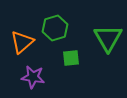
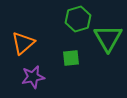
green hexagon: moved 23 px right, 9 px up
orange triangle: moved 1 px right, 1 px down
purple star: rotated 20 degrees counterclockwise
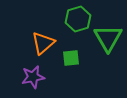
orange triangle: moved 20 px right
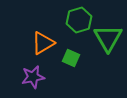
green hexagon: moved 1 px right, 1 px down
orange triangle: rotated 10 degrees clockwise
green square: rotated 30 degrees clockwise
